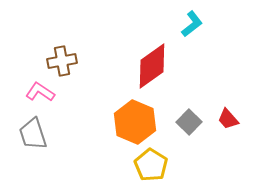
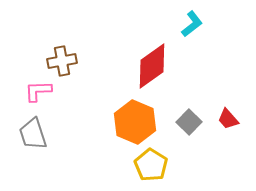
pink L-shape: moved 2 px left, 1 px up; rotated 36 degrees counterclockwise
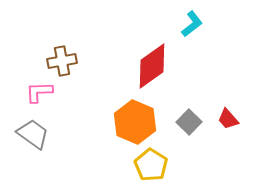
pink L-shape: moved 1 px right, 1 px down
gray trapezoid: rotated 144 degrees clockwise
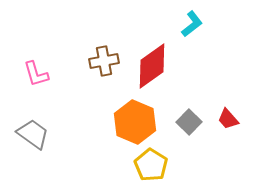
brown cross: moved 42 px right
pink L-shape: moved 3 px left, 18 px up; rotated 104 degrees counterclockwise
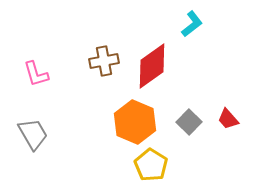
gray trapezoid: rotated 24 degrees clockwise
